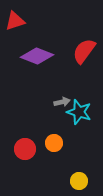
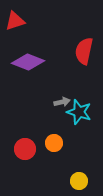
red semicircle: rotated 24 degrees counterclockwise
purple diamond: moved 9 px left, 6 px down
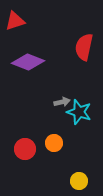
red semicircle: moved 4 px up
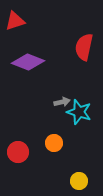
red circle: moved 7 px left, 3 px down
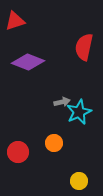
cyan star: rotated 30 degrees clockwise
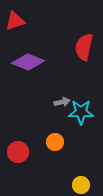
cyan star: moved 2 px right; rotated 25 degrees clockwise
orange circle: moved 1 px right, 1 px up
yellow circle: moved 2 px right, 4 px down
